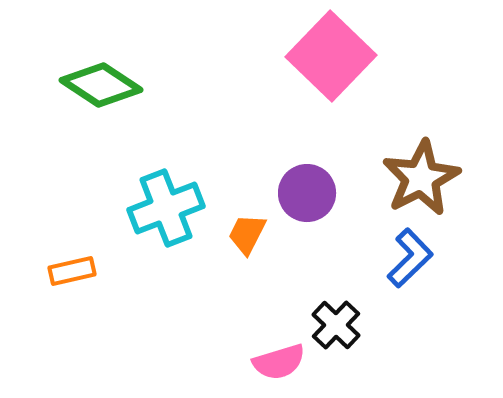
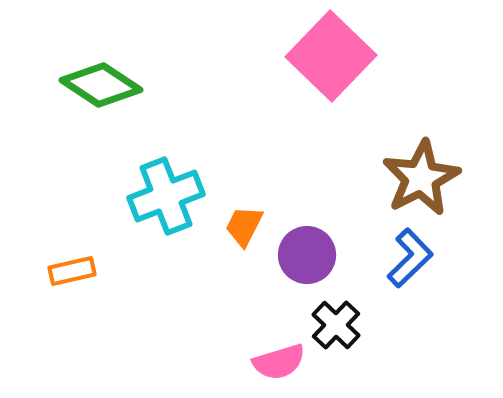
purple circle: moved 62 px down
cyan cross: moved 12 px up
orange trapezoid: moved 3 px left, 8 px up
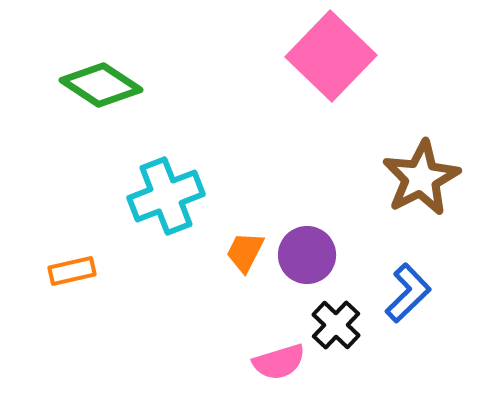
orange trapezoid: moved 1 px right, 26 px down
blue L-shape: moved 2 px left, 35 px down
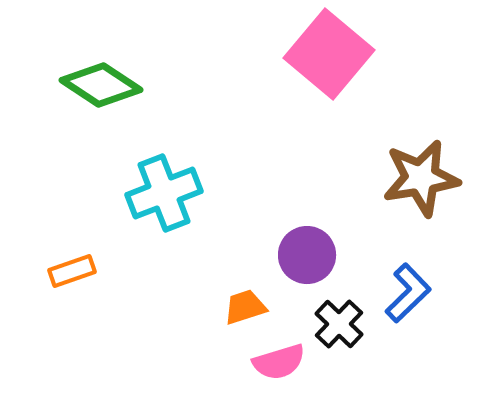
pink square: moved 2 px left, 2 px up; rotated 4 degrees counterclockwise
brown star: rotated 18 degrees clockwise
cyan cross: moved 2 px left, 3 px up
orange trapezoid: moved 55 px down; rotated 45 degrees clockwise
orange rectangle: rotated 6 degrees counterclockwise
black cross: moved 3 px right, 1 px up
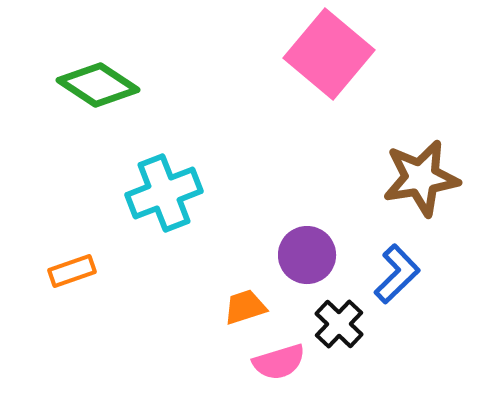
green diamond: moved 3 px left
blue L-shape: moved 11 px left, 19 px up
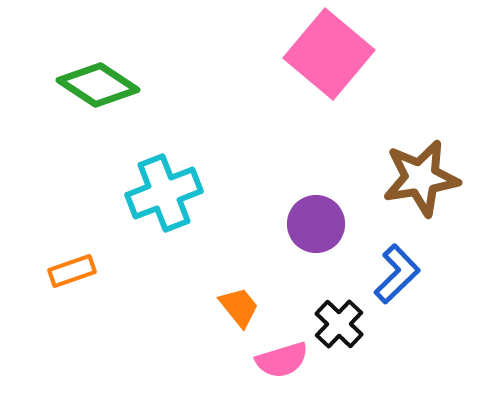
purple circle: moved 9 px right, 31 px up
orange trapezoid: moved 6 px left; rotated 69 degrees clockwise
pink semicircle: moved 3 px right, 2 px up
